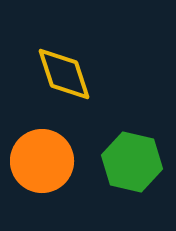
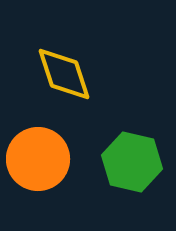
orange circle: moved 4 px left, 2 px up
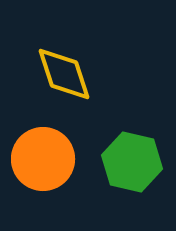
orange circle: moved 5 px right
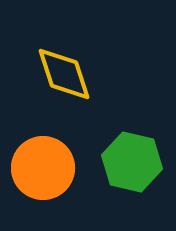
orange circle: moved 9 px down
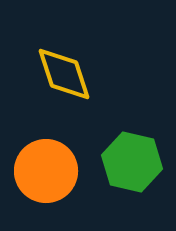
orange circle: moved 3 px right, 3 px down
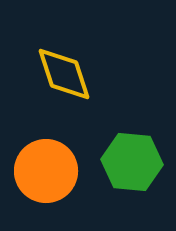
green hexagon: rotated 8 degrees counterclockwise
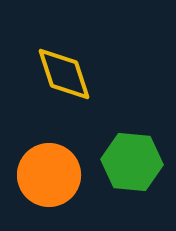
orange circle: moved 3 px right, 4 px down
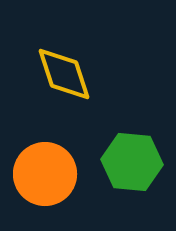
orange circle: moved 4 px left, 1 px up
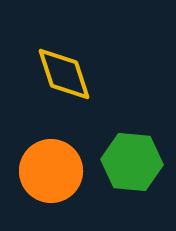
orange circle: moved 6 px right, 3 px up
